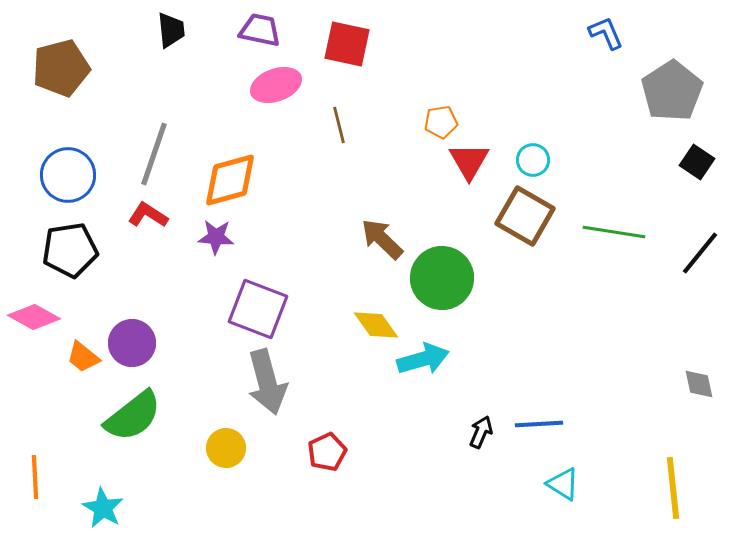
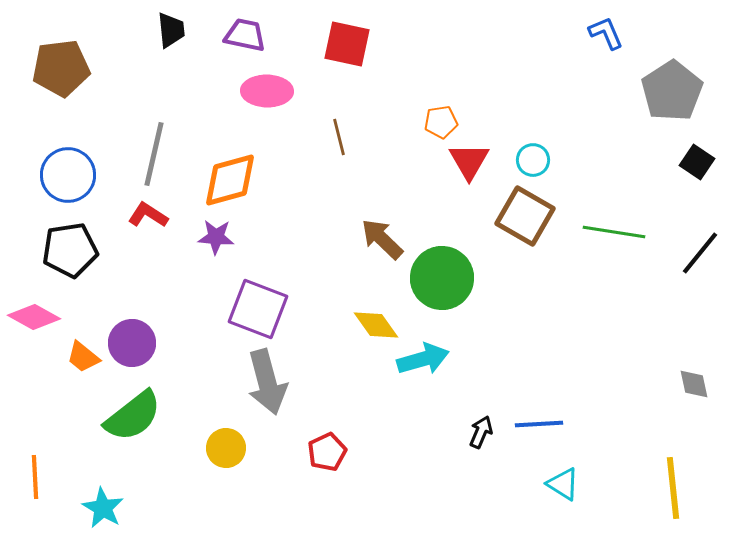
purple trapezoid: moved 15 px left, 5 px down
brown pentagon: rotated 8 degrees clockwise
pink ellipse: moved 9 px left, 6 px down; rotated 21 degrees clockwise
brown line: moved 12 px down
gray line: rotated 6 degrees counterclockwise
gray diamond: moved 5 px left
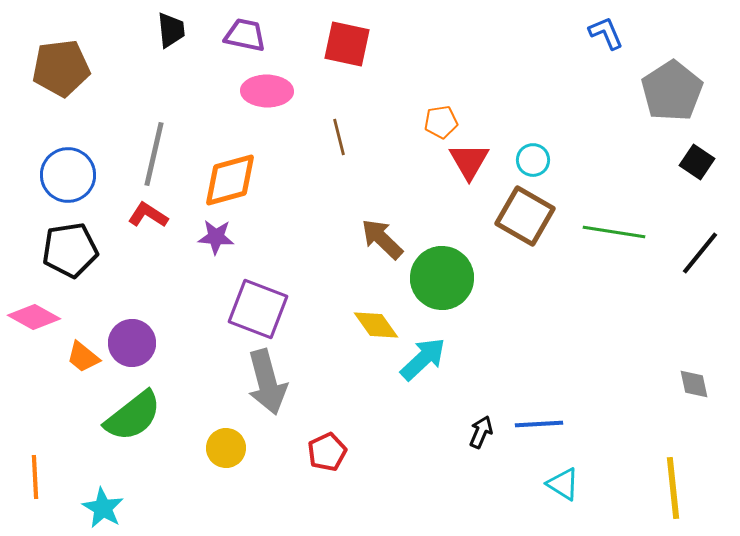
cyan arrow: rotated 27 degrees counterclockwise
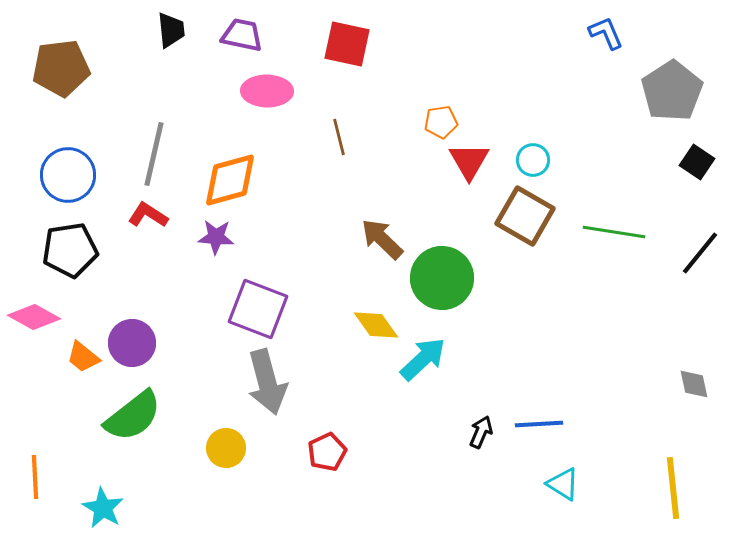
purple trapezoid: moved 3 px left
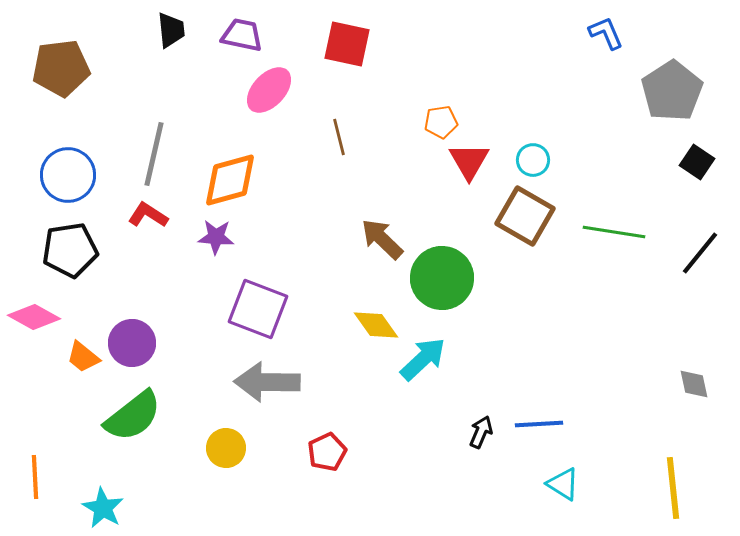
pink ellipse: moved 2 px right, 1 px up; rotated 48 degrees counterclockwise
gray arrow: rotated 106 degrees clockwise
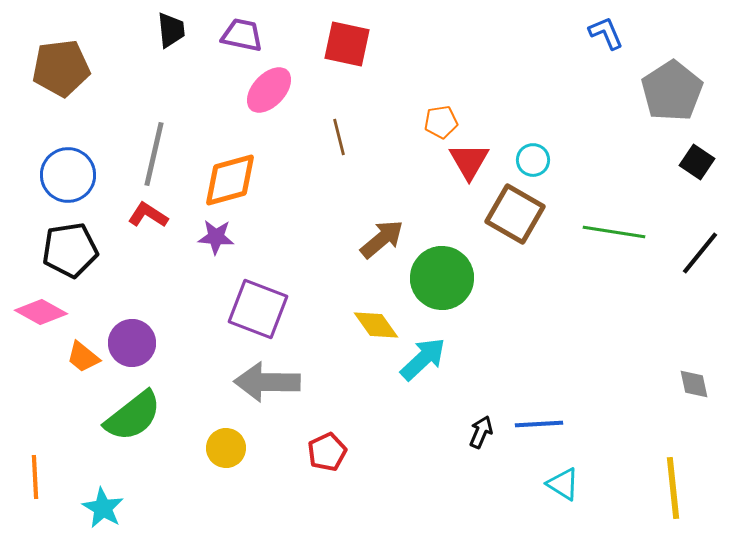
brown square: moved 10 px left, 2 px up
brown arrow: rotated 96 degrees clockwise
pink diamond: moved 7 px right, 5 px up
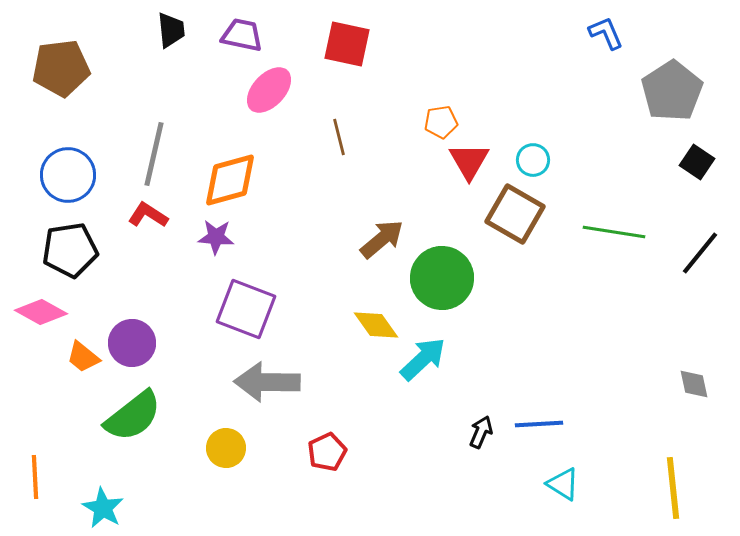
purple square: moved 12 px left
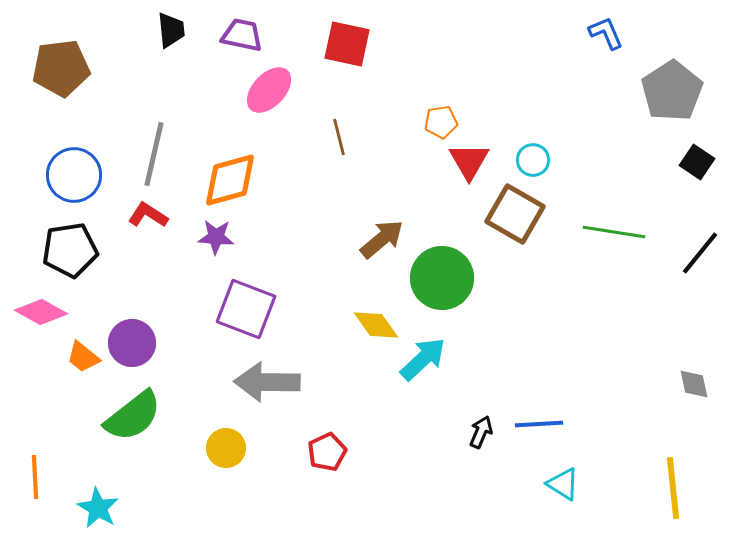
blue circle: moved 6 px right
cyan star: moved 5 px left
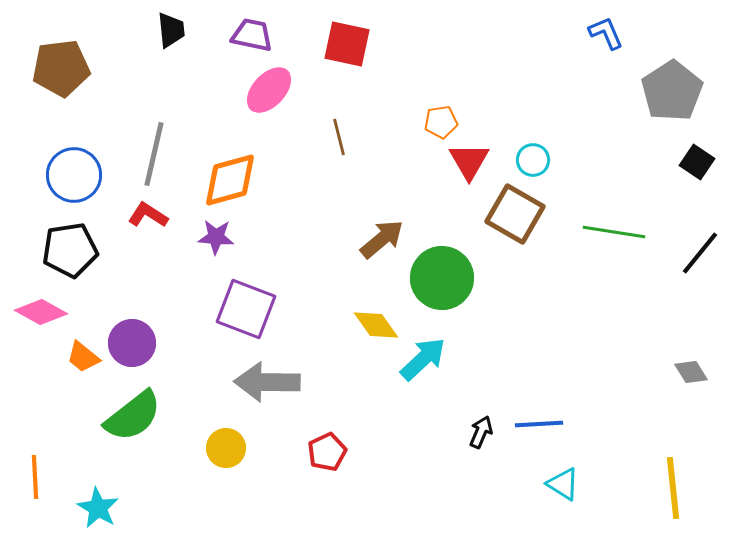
purple trapezoid: moved 10 px right
gray diamond: moved 3 px left, 12 px up; rotated 20 degrees counterclockwise
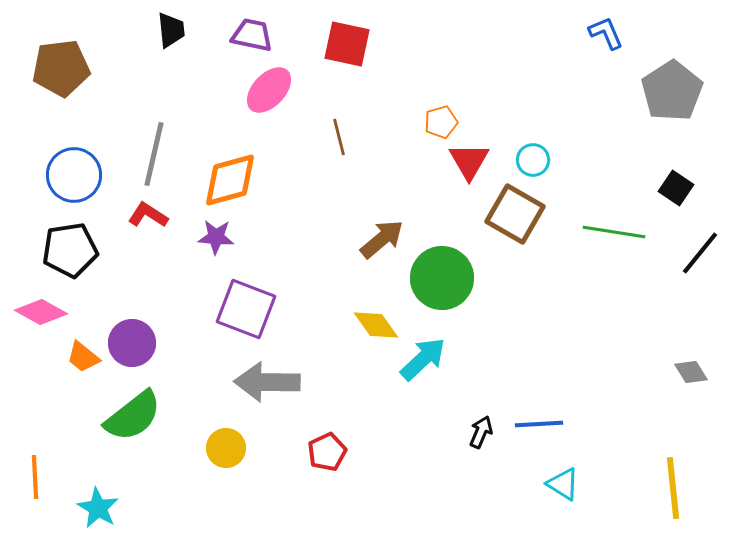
orange pentagon: rotated 8 degrees counterclockwise
black square: moved 21 px left, 26 px down
